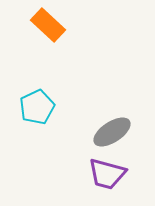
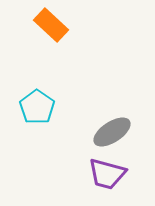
orange rectangle: moved 3 px right
cyan pentagon: rotated 12 degrees counterclockwise
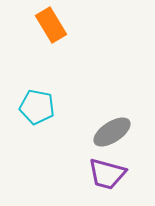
orange rectangle: rotated 16 degrees clockwise
cyan pentagon: rotated 24 degrees counterclockwise
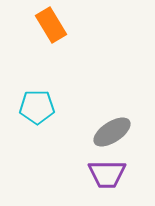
cyan pentagon: rotated 12 degrees counterclockwise
purple trapezoid: rotated 15 degrees counterclockwise
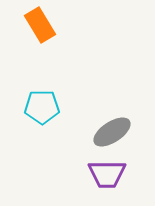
orange rectangle: moved 11 px left
cyan pentagon: moved 5 px right
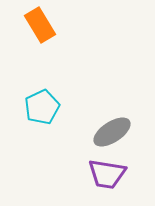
cyan pentagon: rotated 24 degrees counterclockwise
purple trapezoid: rotated 9 degrees clockwise
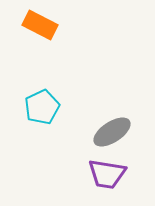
orange rectangle: rotated 32 degrees counterclockwise
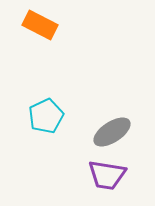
cyan pentagon: moved 4 px right, 9 px down
purple trapezoid: moved 1 px down
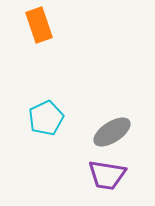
orange rectangle: moved 1 px left; rotated 44 degrees clockwise
cyan pentagon: moved 2 px down
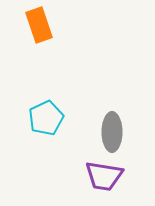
gray ellipse: rotated 57 degrees counterclockwise
purple trapezoid: moved 3 px left, 1 px down
